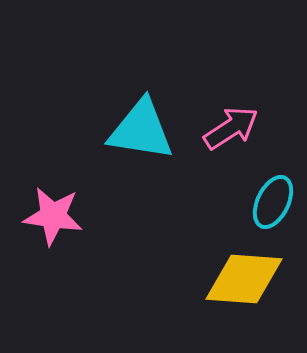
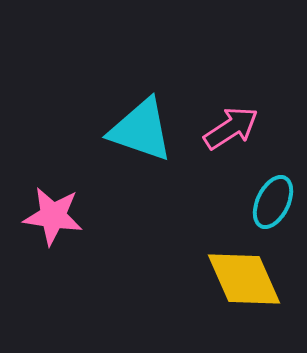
cyan triangle: rotated 10 degrees clockwise
yellow diamond: rotated 62 degrees clockwise
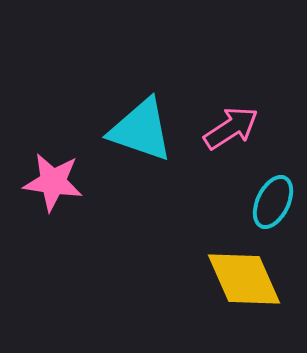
pink star: moved 34 px up
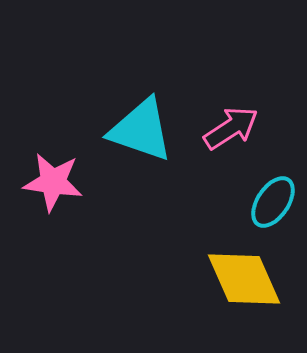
cyan ellipse: rotated 8 degrees clockwise
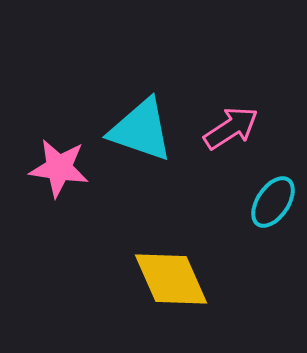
pink star: moved 6 px right, 14 px up
yellow diamond: moved 73 px left
